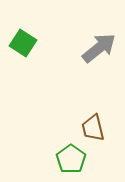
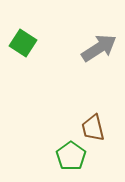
gray arrow: rotated 6 degrees clockwise
green pentagon: moved 3 px up
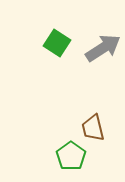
green square: moved 34 px right
gray arrow: moved 4 px right
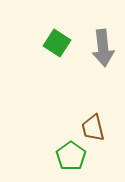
gray arrow: rotated 117 degrees clockwise
